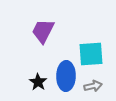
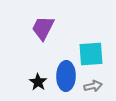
purple trapezoid: moved 3 px up
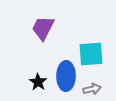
gray arrow: moved 1 px left, 3 px down
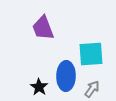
purple trapezoid: rotated 48 degrees counterclockwise
black star: moved 1 px right, 5 px down
gray arrow: rotated 42 degrees counterclockwise
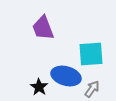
blue ellipse: rotated 76 degrees counterclockwise
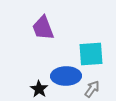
blue ellipse: rotated 16 degrees counterclockwise
black star: moved 2 px down
